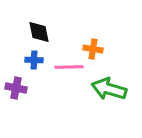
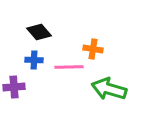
black diamond: rotated 30 degrees counterclockwise
purple cross: moved 2 px left, 1 px up; rotated 15 degrees counterclockwise
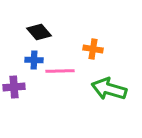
pink line: moved 9 px left, 4 px down
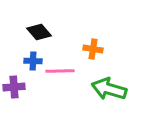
blue cross: moved 1 px left, 1 px down
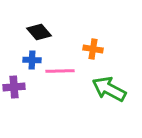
blue cross: moved 1 px left, 1 px up
green arrow: rotated 12 degrees clockwise
